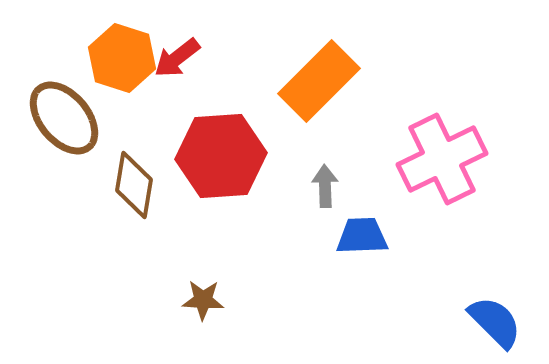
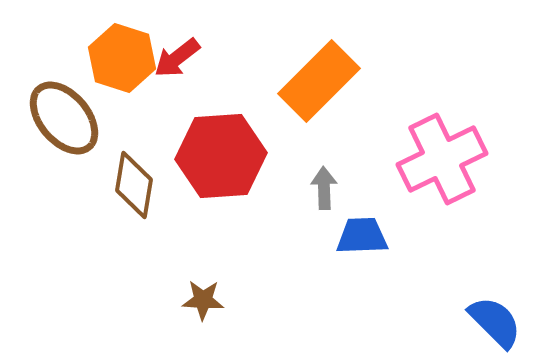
gray arrow: moved 1 px left, 2 px down
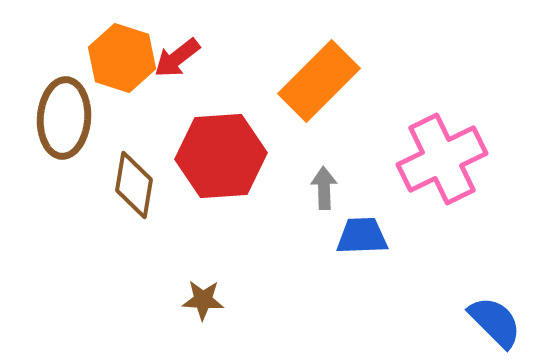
brown ellipse: rotated 44 degrees clockwise
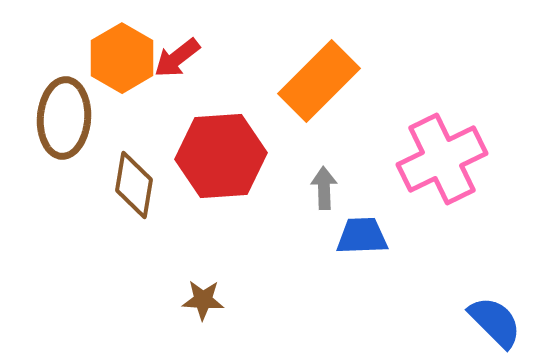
orange hexagon: rotated 12 degrees clockwise
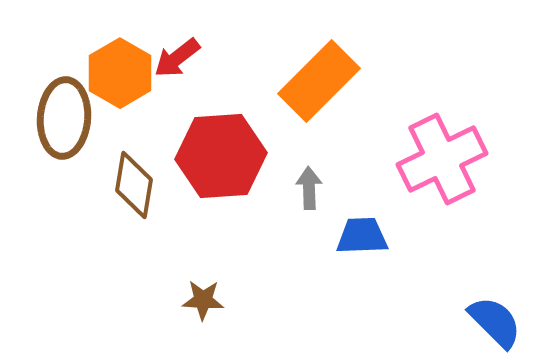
orange hexagon: moved 2 px left, 15 px down
gray arrow: moved 15 px left
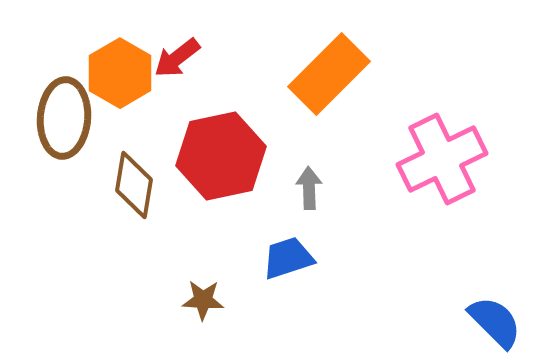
orange rectangle: moved 10 px right, 7 px up
red hexagon: rotated 8 degrees counterclockwise
blue trapezoid: moved 74 px left, 22 px down; rotated 16 degrees counterclockwise
